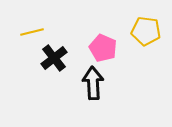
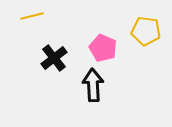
yellow line: moved 16 px up
black arrow: moved 2 px down
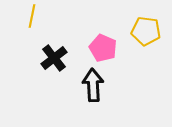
yellow line: rotated 65 degrees counterclockwise
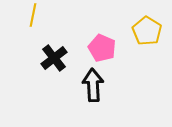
yellow line: moved 1 px right, 1 px up
yellow pentagon: moved 1 px right; rotated 24 degrees clockwise
pink pentagon: moved 1 px left
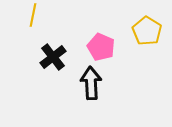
pink pentagon: moved 1 px left, 1 px up
black cross: moved 1 px left, 1 px up
black arrow: moved 2 px left, 2 px up
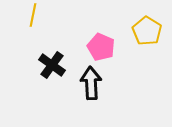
black cross: moved 1 px left, 8 px down; rotated 16 degrees counterclockwise
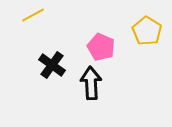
yellow line: rotated 50 degrees clockwise
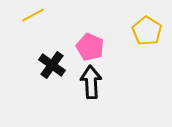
pink pentagon: moved 11 px left
black arrow: moved 1 px up
